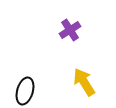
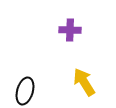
purple cross: rotated 35 degrees clockwise
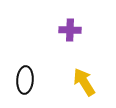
black ellipse: moved 11 px up; rotated 12 degrees counterclockwise
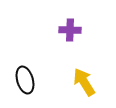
black ellipse: rotated 20 degrees counterclockwise
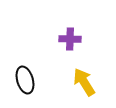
purple cross: moved 9 px down
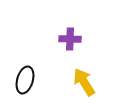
black ellipse: rotated 32 degrees clockwise
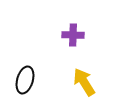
purple cross: moved 3 px right, 4 px up
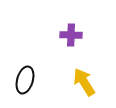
purple cross: moved 2 px left
